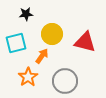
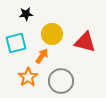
gray circle: moved 4 px left
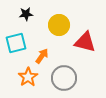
yellow circle: moved 7 px right, 9 px up
gray circle: moved 3 px right, 3 px up
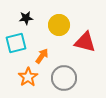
black star: moved 4 px down
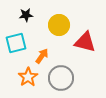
black star: moved 3 px up
gray circle: moved 3 px left
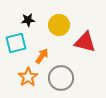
black star: moved 2 px right, 5 px down
